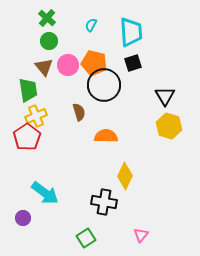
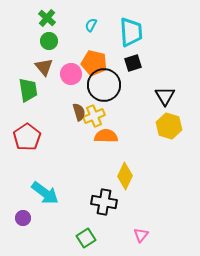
pink circle: moved 3 px right, 9 px down
yellow cross: moved 58 px right
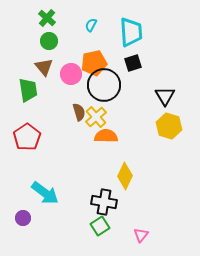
orange pentagon: rotated 25 degrees counterclockwise
yellow cross: moved 2 px right, 1 px down; rotated 20 degrees counterclockwise
green square: moved 14 px right, 12 px up
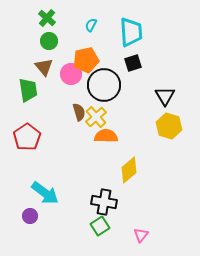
orange pentagon: moved 8 px left, 3 px up
yellow diamond: moved 4 px right, 6 px up; rotated 24 degrees clockwise
purple circle: moved 7 px right, 2 px up
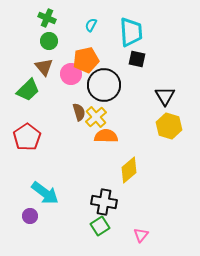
green cross: rotated 18 degrees counterclockwise
black square: moved 4 px right, 4 px up; rotated 30 degrees clockwise
green trapezoid: rotated 55 degrees clockwise
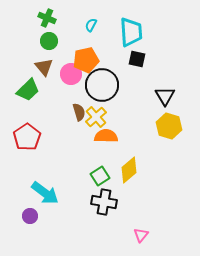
black circle: moved 2 px left
green square: moved 50 px up
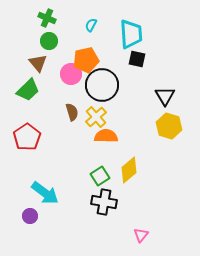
cyan trapezoid: moved 2 px down
brown triangle: moved 6 px left, 4 px up
brown semicircle: moved 7 px left
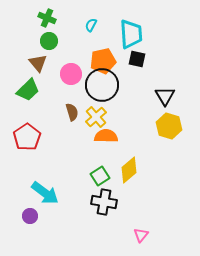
orange pentagon: moved 17 px right, 1 px down
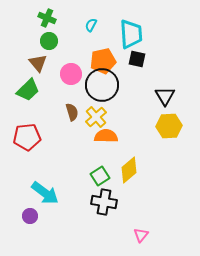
yellow hexagon: rotated 20 degrees counterclockwise
red pentagon: rotated 28 degrees clockwise
